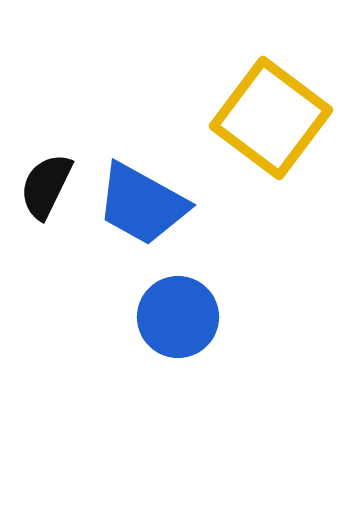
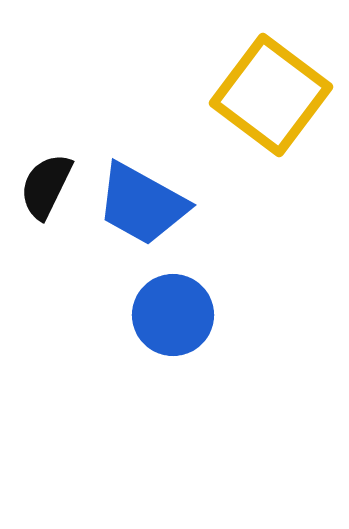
yellow square: moved 23 px up
blue circle: moved 5 px left, 2 px up
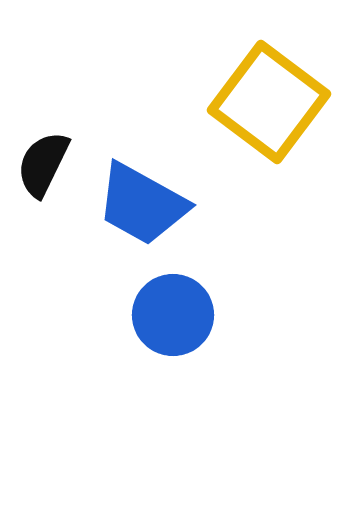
yellow square: moved 2 px left, 7 px down
black semicircle: moved 3 px left, 22 px up
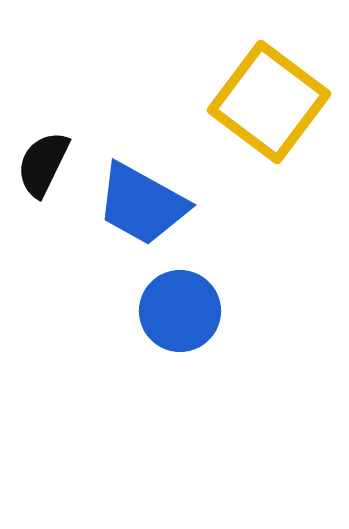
blue circle: moved 7 px right, 4 px up
